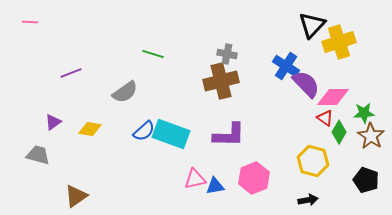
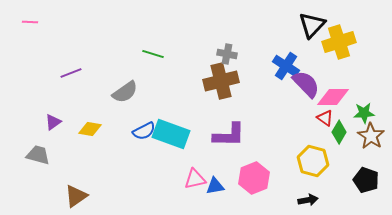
blue semicircle: rotated 15 degrees clockwise
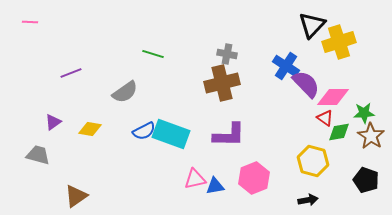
brown cross: moved 1 px right, 2 px down
green diamond: rotated 50 degrees clockwise
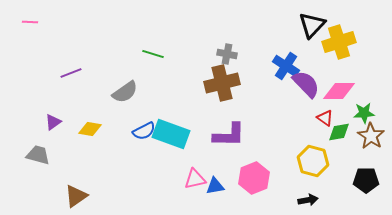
pink diamond: moved 6 px right, 6 px up
black pentagon: rotated 20 degrees counterclockwise
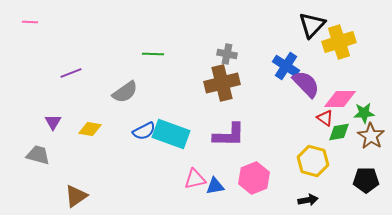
green line: rotated 15 degrees counterclockwise
pink diamond: moved 1 px right, 8 px down
purple triangle: rotated 24 degrees counterclockwise
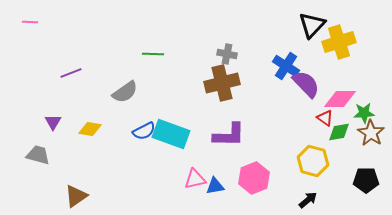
brown star: moved 3 px up
black arrow: rotated 30 degrees counterclockwise
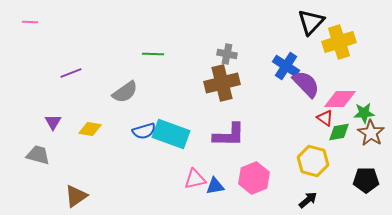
black triangle: moved 1 px left, 3 px up
blue semicircle: rotated 10 degrees clockwise
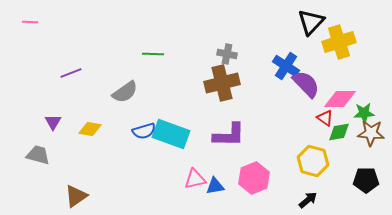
brown star: rotated 28 degrees counterclockwise
